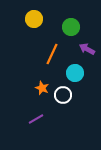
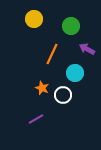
green circle: moved 1 px up
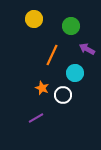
orange line: moved 1 px down
purple line: moved 1 px up
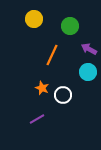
green circle: moved 1 px left
purple arrow: moved 2 px right
cyan circle: moved 13 px right, 1 px up
purple line: moved 1 px right, 1 px down
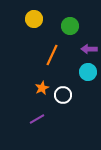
purple arrow: rotated 28 degrees counterclockwise
orange star: rotated 24 degrees clockwise
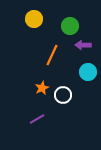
purple arrow: moved 6 px left, 4 px up
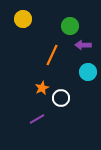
yellow circle: moved 11 px left
white circle: moved 2 px left, 3 px down
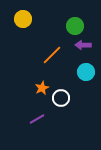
green circle: moved 5 px right
orange line: rotated 20 degrees clockwise
cyan circle: moved 2 px left
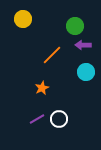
white circle: moved 2 px left, 21 px down
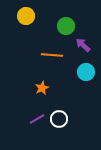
yellow circle: moved 3 px right, 3 px up
green circle: moved 9 px left
purple arrow: rotated 42 degrees clockwise
orange line: rotated 50 degrees clockwise
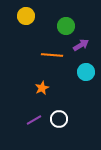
purple arrow: moved 2 px left; rotated 105 degrees clockwise
purple line: moved 3 px left, 1 px down
